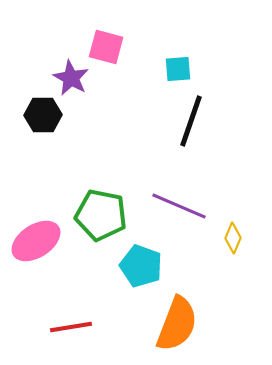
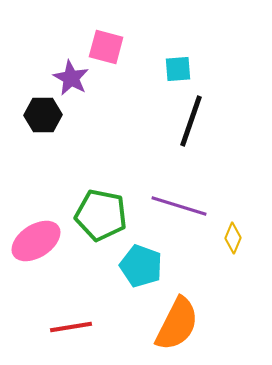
purple line: rotated 6 degrees counterclockwise
orange semicircle: rotated 6 degrees clockwise
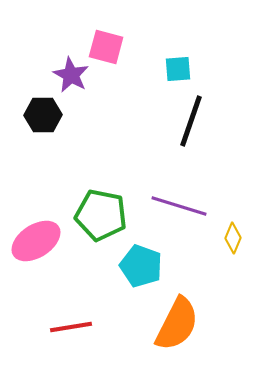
purple star: moved 3 px up
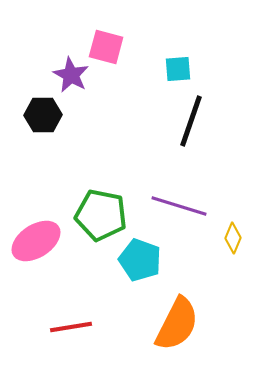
cyan pentagon: moved 1 px left, 6 px up
